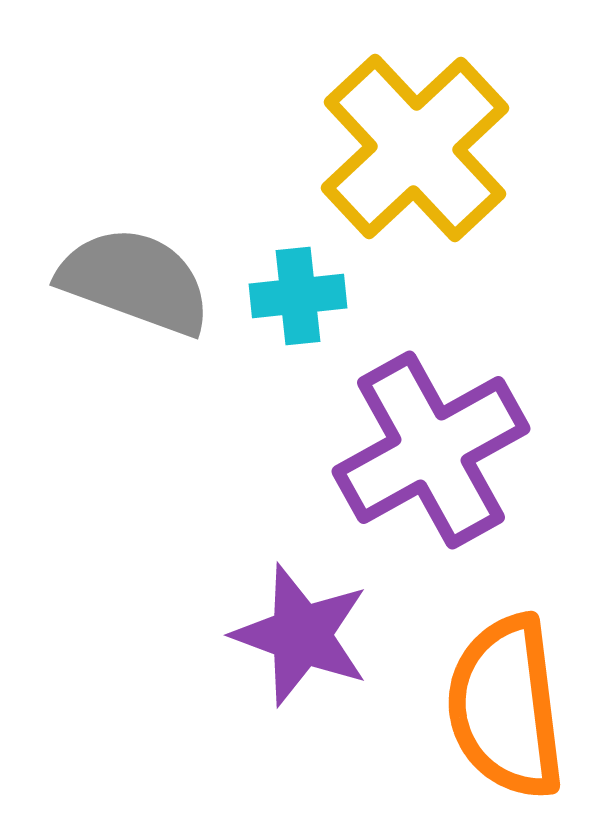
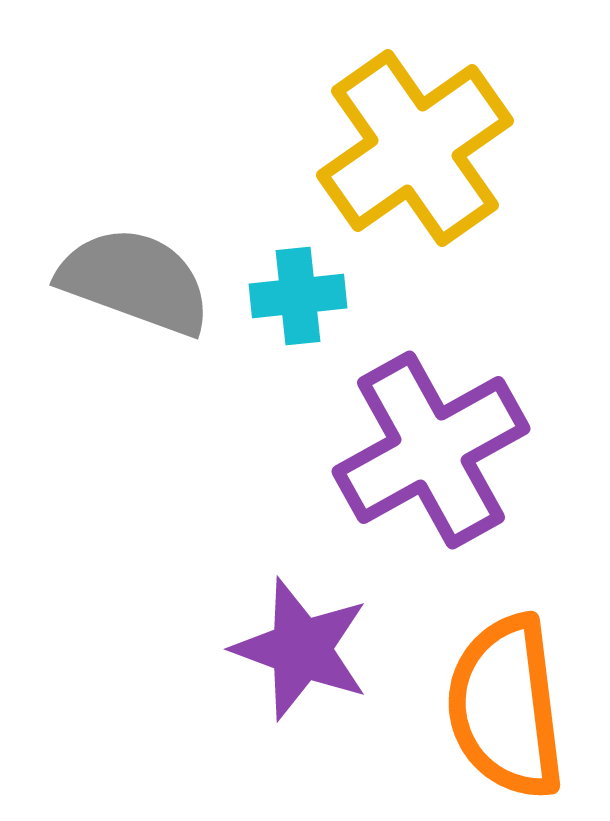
yellow cross: rotated 8 degrees clockwise
purple star: moved 14 px down
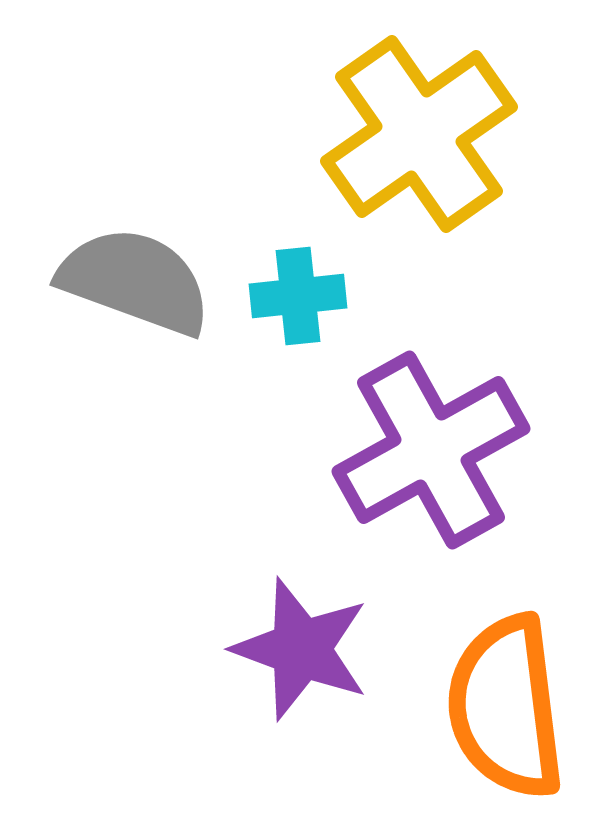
yellow cross: moved 4 px right, 14 px up
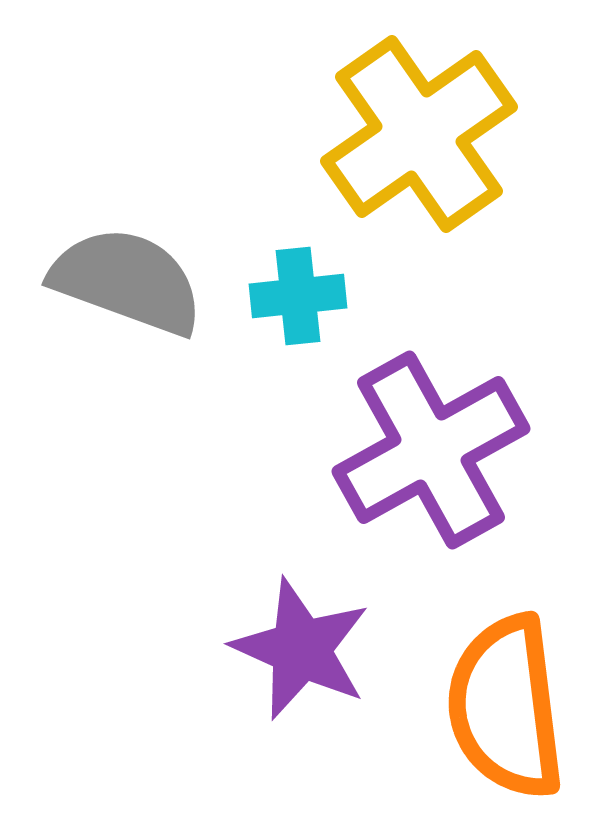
gray semicircle: moved 8 px left
purple star: rotated 4 degrees clockwise
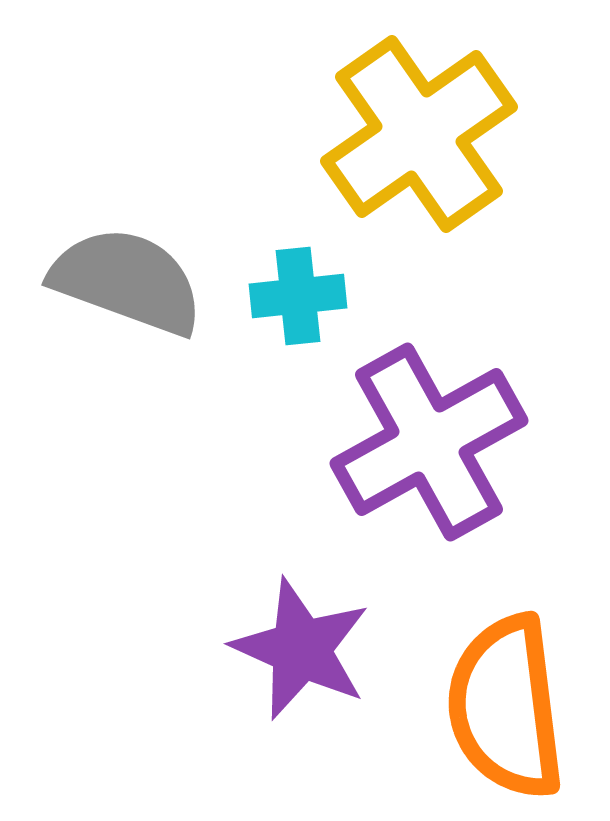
purple cross: moved 2 px left, 8 px up
